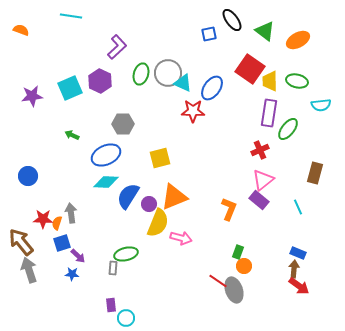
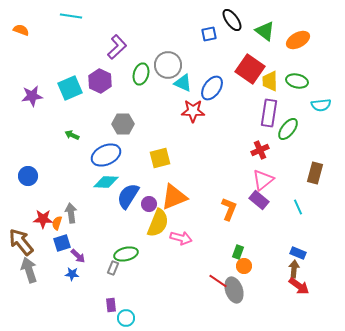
gray circle at (168, 73): moved 8 px up
gray rectangle at (113, 268): rotated 16 degrees clockwise
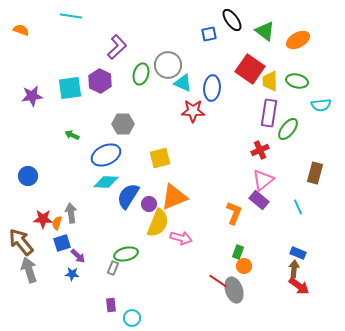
cyan square at (70, 88): rotated 15 degrees clockwise
blue ellipse at (212, 88): rotated 30 degrees counterclockwise
orange L-shape at (229, 209): moved 5 px right, 4 px down
cyan circle at (126, 318): moved 6 px right
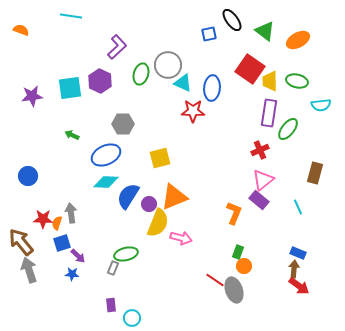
red line at (218, 281): moved 3 px left, 1 px up
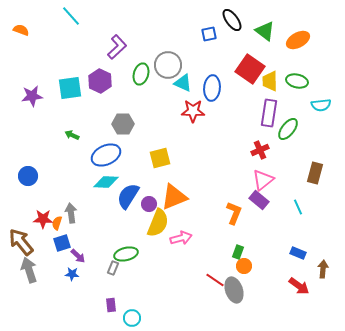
cyan line at (71, 16): rotated 40 degrees clockwise
pink arrow at (181, 238): rotated 30 degrees counterclockwise
brown arrow at (294, 269): moved 29 px right
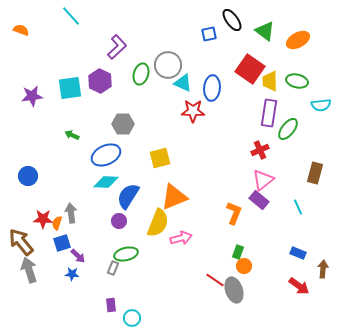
purple circle at (149, 204): moved 30 px left, 17 px down
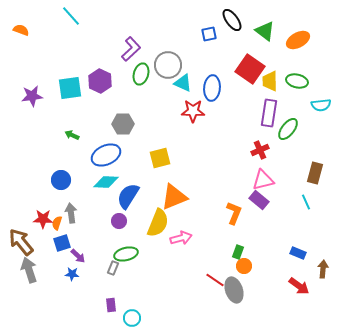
purple L-shape at (117, 47): moved 14 px right, 2 px down
blue circle at (28, 176): moved 33 px right, 4 px down
pink triangle at (263, 180): rotated 25 degrees clockwise
cyan line at (298, 207): moved 8 px right, 5 px up
